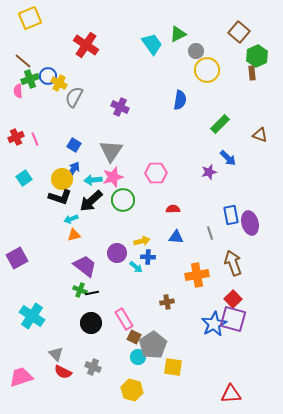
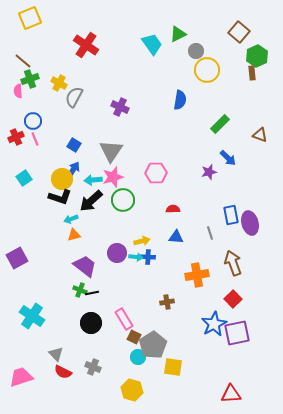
blue circle at (48, 76): moved 15 px left, 45 px down
cyan arrow at (136, 267): moved 10 px up; rotated 32 degrees counterclockwise
purple square at (233, 319): moved 4 px right, 14 px down; rotated 28 degrees counterclockwise
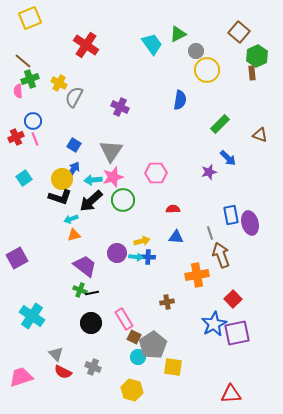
brown arrow at (233, 263): moved 12 px left, 8 px up
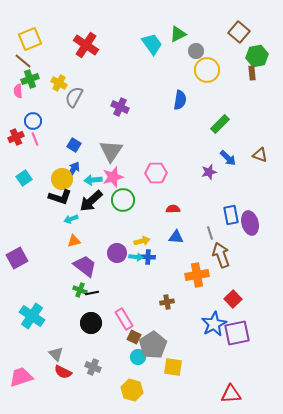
yellow square at (30, 18): moved 21 px down
green hexagon at (257, 56): rotated 15 degrees clockwise
brown triangle at (260, 135): moved 20 px down
orange triangle at (74, 235): moved 6 px down
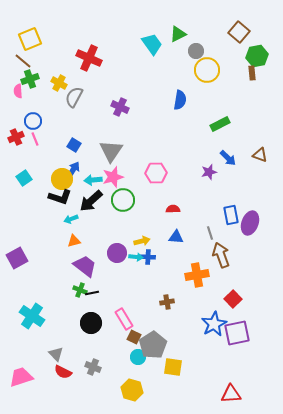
red cross at (86, 45): moved 3 px right, 13 px down; rotated 10 degrees counterclockwise
green rectangle at (220, 124): rotated 18 degrees clockwise
purple ellipse at (250, 223): rotated 35 degrees clockwise
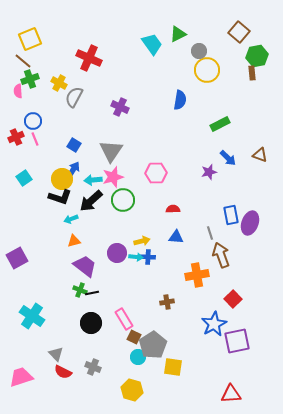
gray circle at (196, 51): moved 3 px right
purple square at (237, 333): moved 8 px down
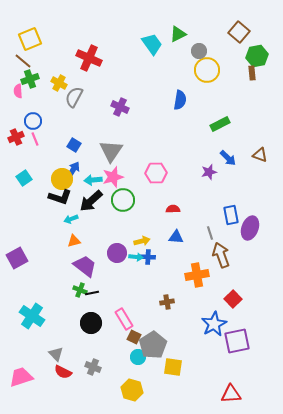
purple ellipse at (250, 223): moved 5 px down
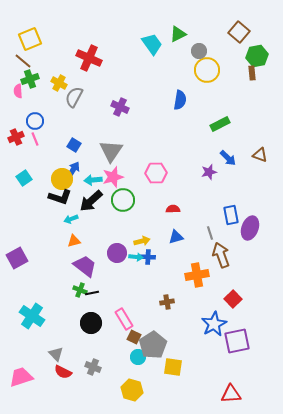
blue circle at (33, 121): moved 2 px right
blue triangle at (176, 237): rotated 21 degrees counterclockwise
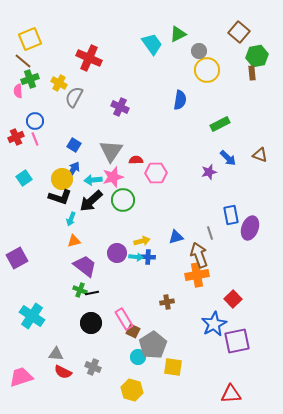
red semicircle at (173, 209): moved 37 px left, 49 px up
cyan arrow at (71, 219): rotated 48 degrees counterclockwise
brown arrow at (221, 255): moved 22 px left
brown square at (134, 337): moved 1 px left, 6 px up
gray triangle at (56, 354): rotated 42 degrees counterclockwise
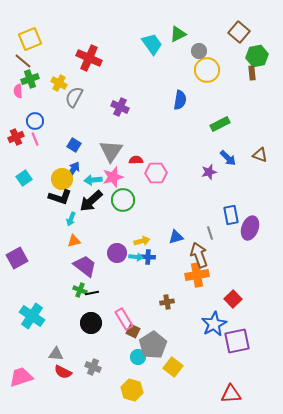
yellow square at (173, 367): rotated 30 degrees clockwise
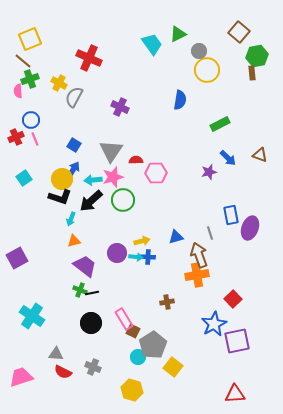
blue circle at (35, 121): moved 4 px left, 1 px up
red triangle at (231, 394): moved 4 px right
